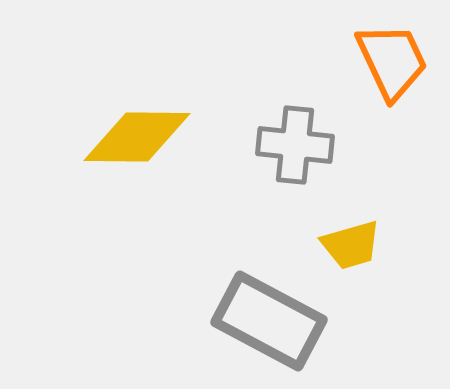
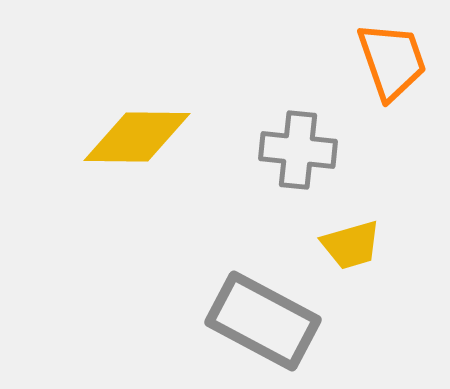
orange trapezoid: rotated 6 degrees clockwise
gray cross: moved 3 px right, 5 px down
gray rectangle: moved 6 px left
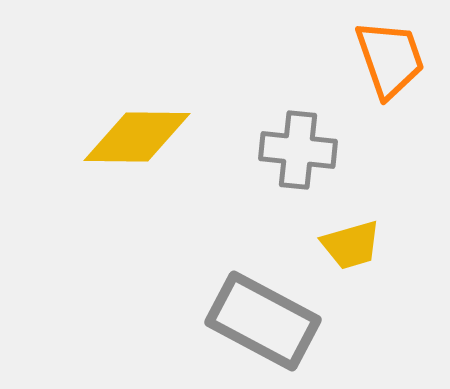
orange trapezoid: moved 2 px left, 2 px up
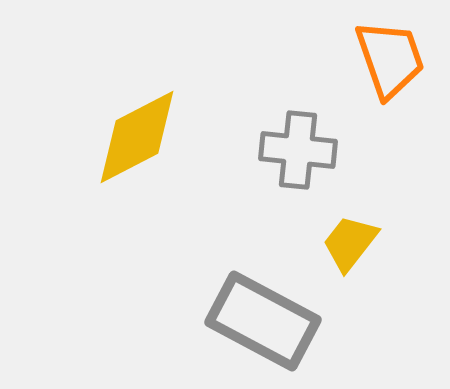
yellow diamond: rotated 28 degrees counterclockwise
yellow trapezoid: moved 1 px left, 2 px up; rotated 144 degrees clockwise
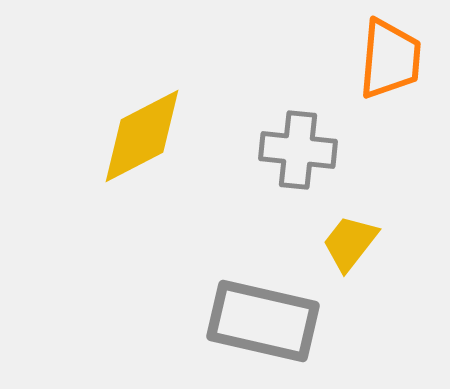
orange trapezoid: rotated 24 degrees clockwise
yellow diamond: moved 5 px right, 1 px up
gray rectangle: rotated 15 degrees counterclockwise
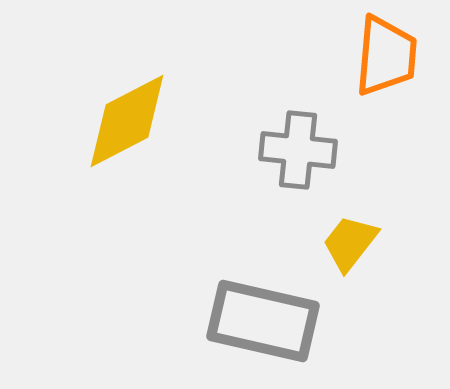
orange trapezoid: moved 4 px left, 3 px up
yellow diamond: moved 15 px left, 15 px up
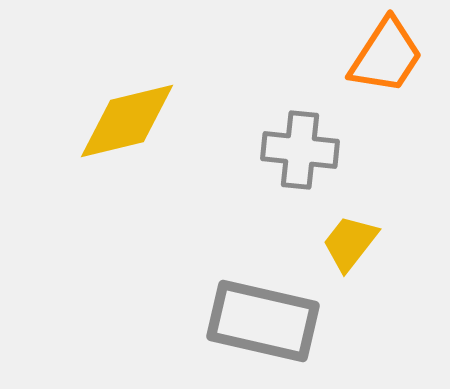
orange trapezoid: rotated 28 degrees clockwise
yellow diamond: rotated 14 degrees clockwise
gray cross: moved 2 px right
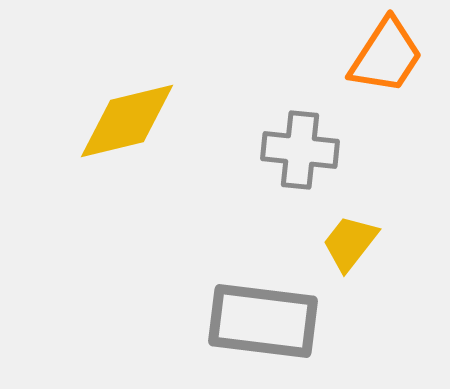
gray rectangle: rotated 6 degrees counterclockwise
